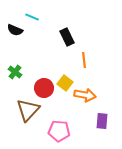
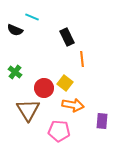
orange line: moved 2 px left, 1 px up
orange arrow: moved 12 px left, 10 px down
brown triangle: rotated 15 degrees counterclockwise
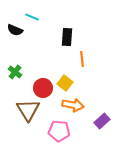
black rectangle: rotated 30 degrees clockwise
red circle: moved 1 px left
purple rectangle: rotated 42 degrees clockwise
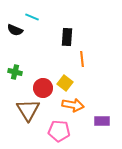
green cross: rotated 24 degrees counterclockwise
purple rectangle: rotated 42 degrees clockwise
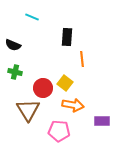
black semicircle: moved 2 px left, 15 px down
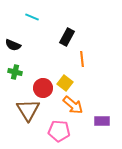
black rectangle: rotated 24 degrees clockwise
orange arrow: rotated 30 degrees clockwise
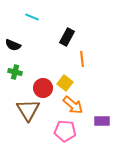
pink pentagon: moved 6 px right
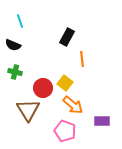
cyan line: moved 12 px left, 4 px down; rotated 48 degrees clockwise
pink pentagon: rotated 15 degrees clockwise
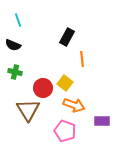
cyan line: moved 2 px left, 1 px up
orange arrow: moved 1 px right; rotated 20 degrees counterclockwise
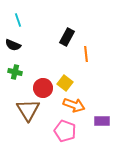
orange line: moved 4 px right, 5 px up
